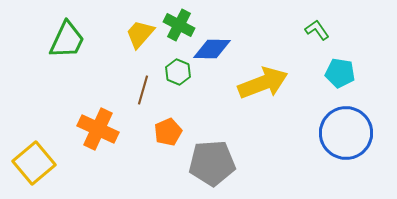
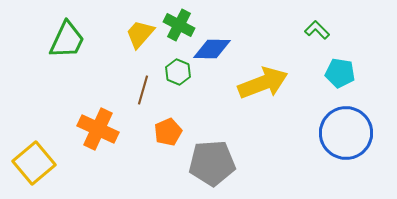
green L-shape: rotated 10 degrees counterclockwise
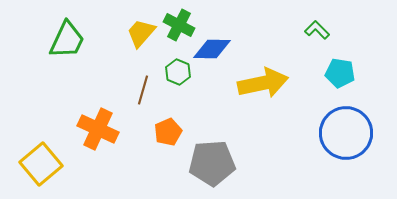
yellow trapezoid: moved 1 px right, 1 px up
yellow arrow: rotated 9 degrees clockwise
yellow square: moved 7 px right, 1 px down
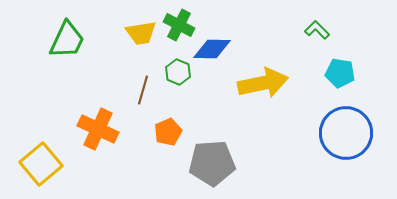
yellow trapezoid: rotated 140 degrees counterclockwise
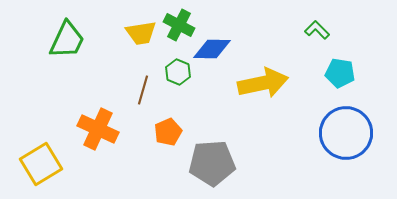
yellow square: rotated 9 degrees clockwise
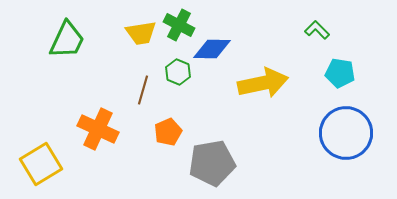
gray pentagon: rotated 6 degrees counterclockwise
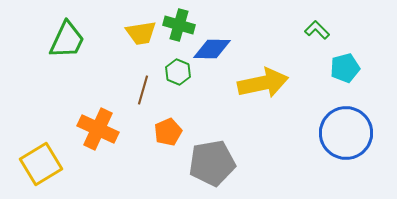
green cross: rotated 12 degrees counterclockwise
cyan pentagon: moved 5 px right, 5 px up; rotated 24 degrees counterclockwise
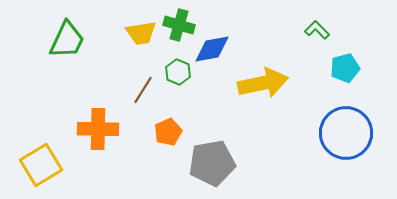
blue diamond: rotated 12 degrees counterclockwise
brown line: rotated 16 degrees clockwise
orange cross: rotated 24 degrees counterclockwise
yellow square: moved 1 px down
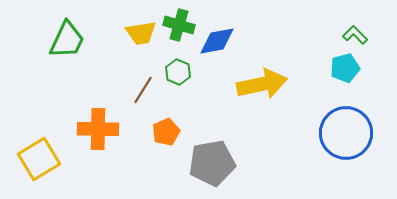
green L-shape: moved 38 px right, 5 px down
blue diamond: moved 5 px right, 8 px up
yellow arrow: moved 1 px left, 1 px down
orange pentagon: moved 2 px left
yellow square: moved 2 px left, 6 px up
